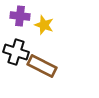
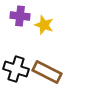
black cross: moved 17 px down
brown rectangle: moved 5 px right, 6 px down
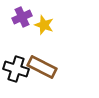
purple cross: moved 2 px right, 1 px down; rotated 30 degrees counterclockwise
brown rectangle: moved 5 px left, 5 px up
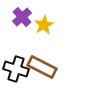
purple cross: rotated 18 degrees counterclockwise
yellow star: rotated 24 degrees clockwise
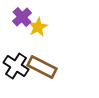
yellow star: moved 6 px left, 2 px down
black cross: moved 3 px up; rotated 15 degrees clockwise
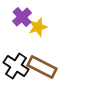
yellow star: rotated 12 degrees clockwise
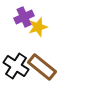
purple cross: moved 2 px right; rotated 18 degrees clockwise
brown rectangle: rotated 12 degrees clockwise
